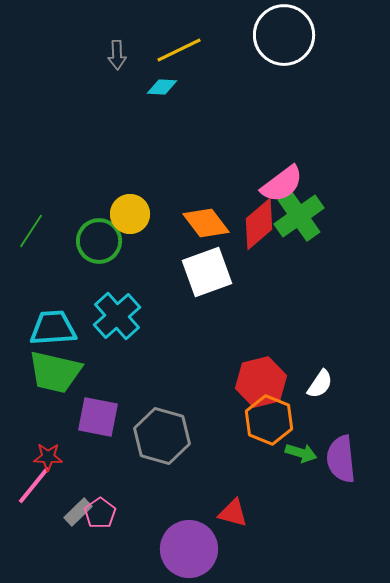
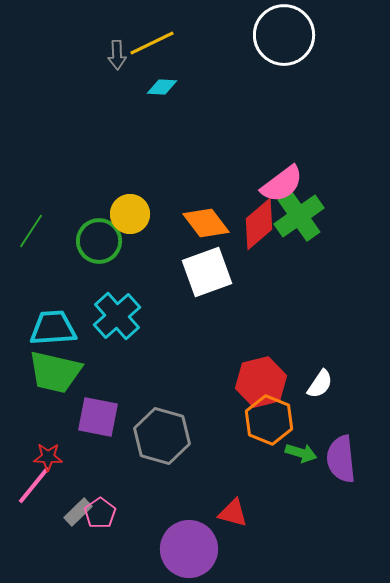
yellow line: moved 27 px left, 7 px up
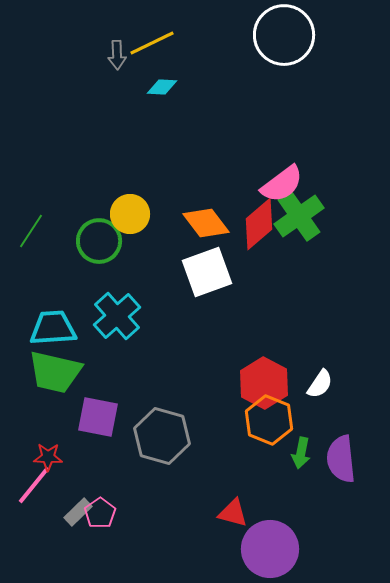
red hexagon: moved 3 px right, 1 px down; rotated 18 degrees counterclockwise
green arrow: rotated 84 degrees clockwise
purple circle: moved 81 px right
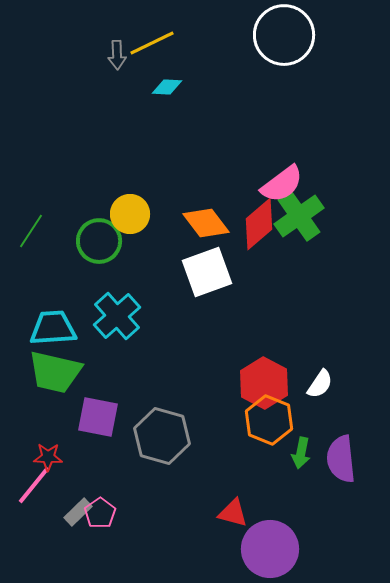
cyan diamond: moved 5 px right
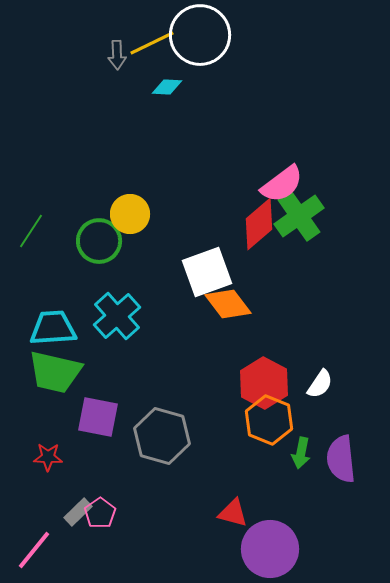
white circle: moved 84 px left
orange diamond: moved 22 px right, 81 px down
pink line: moved 65 px down
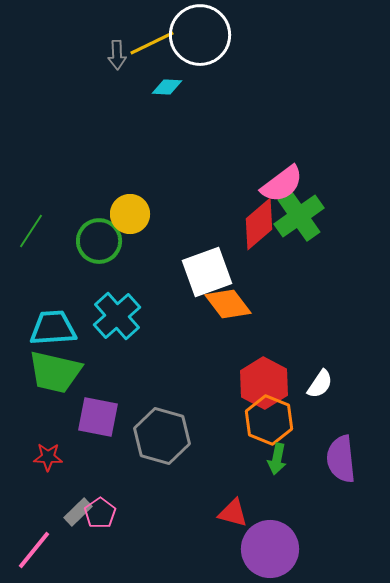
green arrow: moved 24 px left, 6 px down
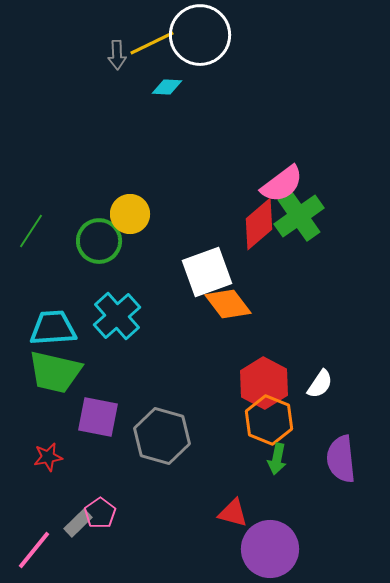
red star: rotated 12 degrees counterclockwise
gray rectangle: moved 11 px down
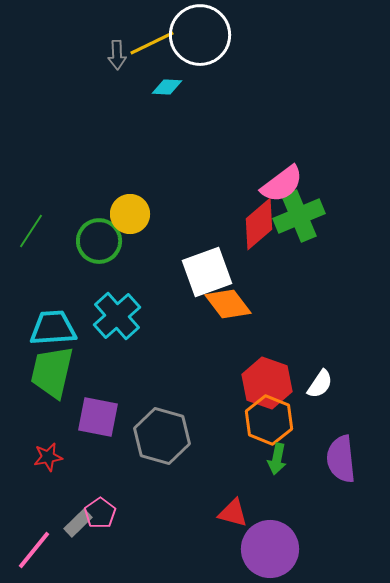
green cross: rotated 12 degrees clockwise
green trapezoid: moved 3 px left; rotated 90 degrees clockwise
red hexagon: moved 3 px right; rotated 9 degrees counterclockwise
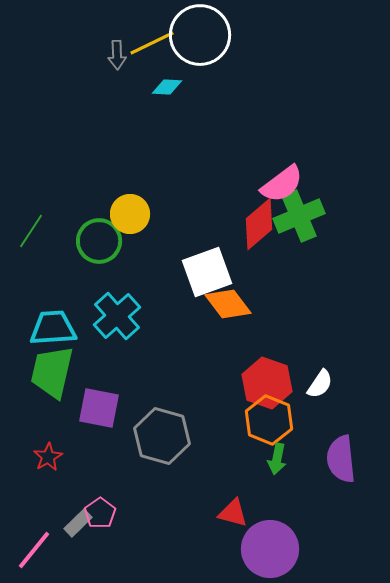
purple square: moved 1 px right, 9 px up
red star: rotated 20 degrees counterclockwise
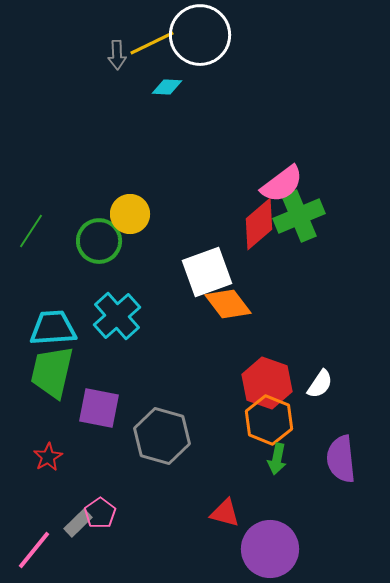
red triangle: moved 8 px left
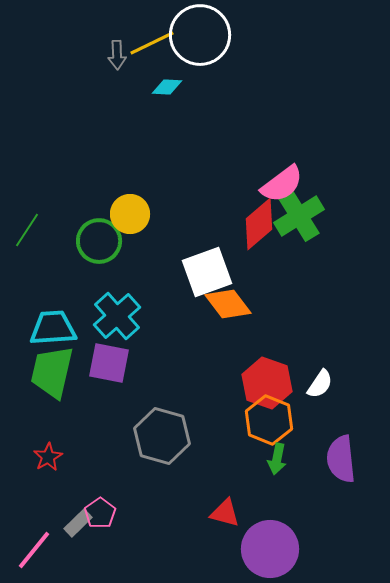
green cross: rotated 9 degrees counterclockwise
green line: moved 4 px left, 1 px up
purple square: moved 10 px right, 45 px up
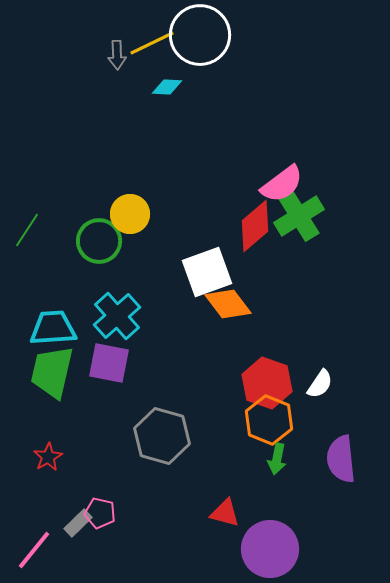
red diamond: moved 4 px left, 2 px down
pink pentagon: rotated 24 degrees counterclockwise
